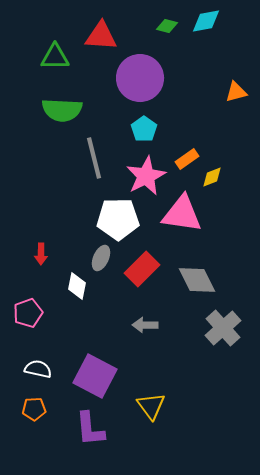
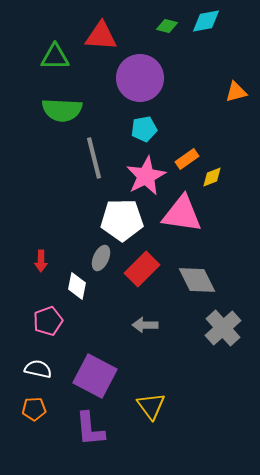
cyan pentagon: rotated 25 degrees clockwise
white pentagon: moved 4 px right, 1 px down
red arrow: moved 7 px down
pink pentagon: moved 20 px right, 8 px down
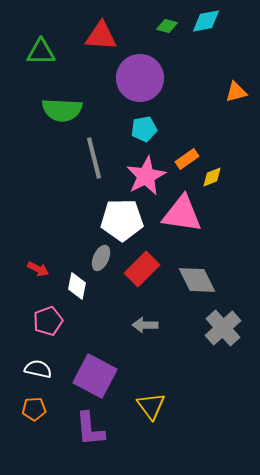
green triangle: moved 14 px left, 5 px up
red arrow: moved 3 px left, 8 px down; rotated 65 degrees counterclockwise
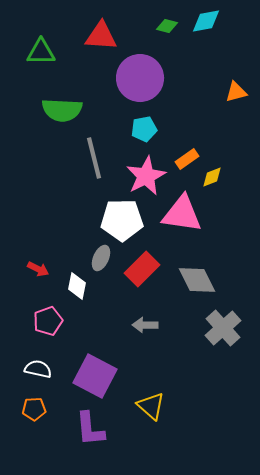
yellow triangle: rotated 12 degrees counterclockwise
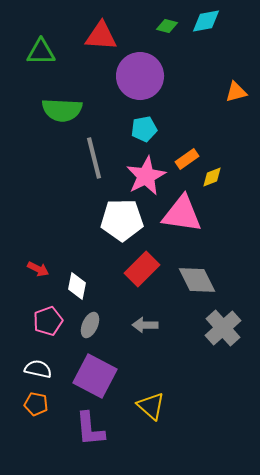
purple circle: moved 2 px up
gray ellipse: moved 11 px left, 67 px down
orange pentagon: moved 2 px right, 5 px up; rotated 15 degrees clockwise
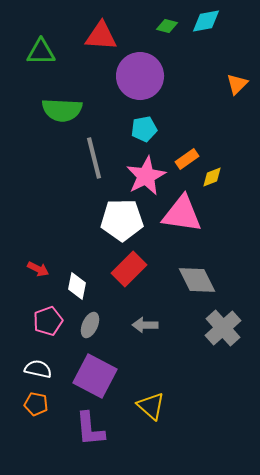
orange triangle: moved 1 px right, 8 px up; rotated 30 degrees counterclockwise
red rectangle: moved 13 px left
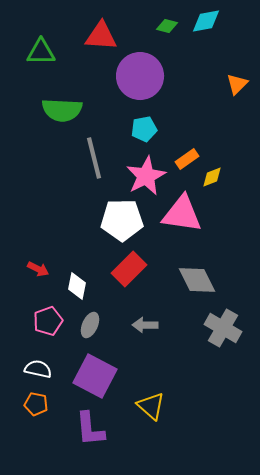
gray cross: rotated 18 degrees counterclockwise
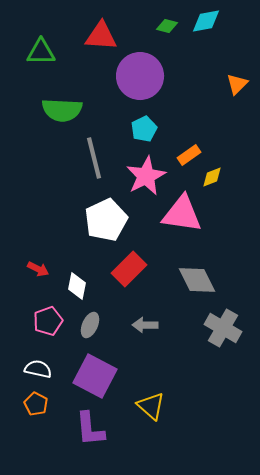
cyan pentagon: rotated 15 degrees counterclockwise
orange rectangle: moved 2 px right, 4 px up
white pentagon: moved 16 px left; rotated 24 degrees counterclockwise
orange pentagon: rotated 15 degrees clockwise
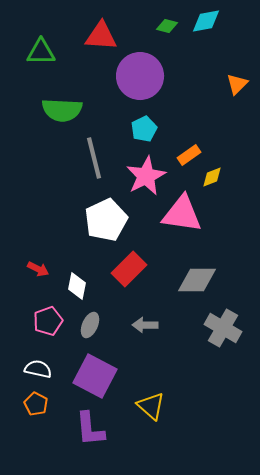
gray diamond: rotated 63 degrees counterclockwise
